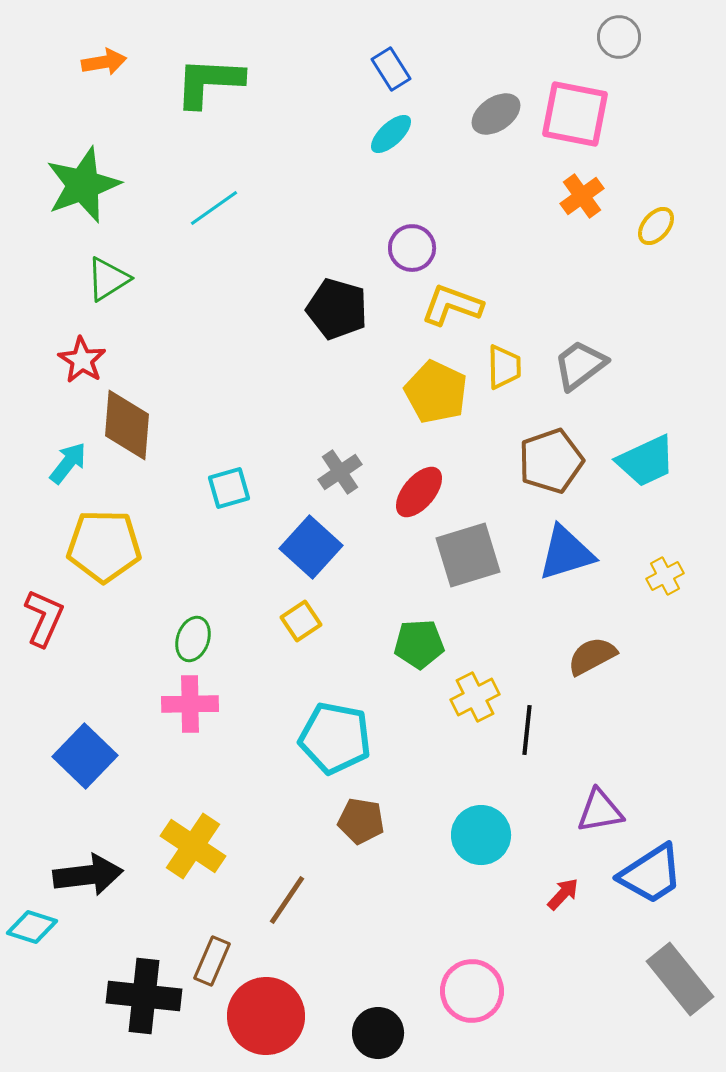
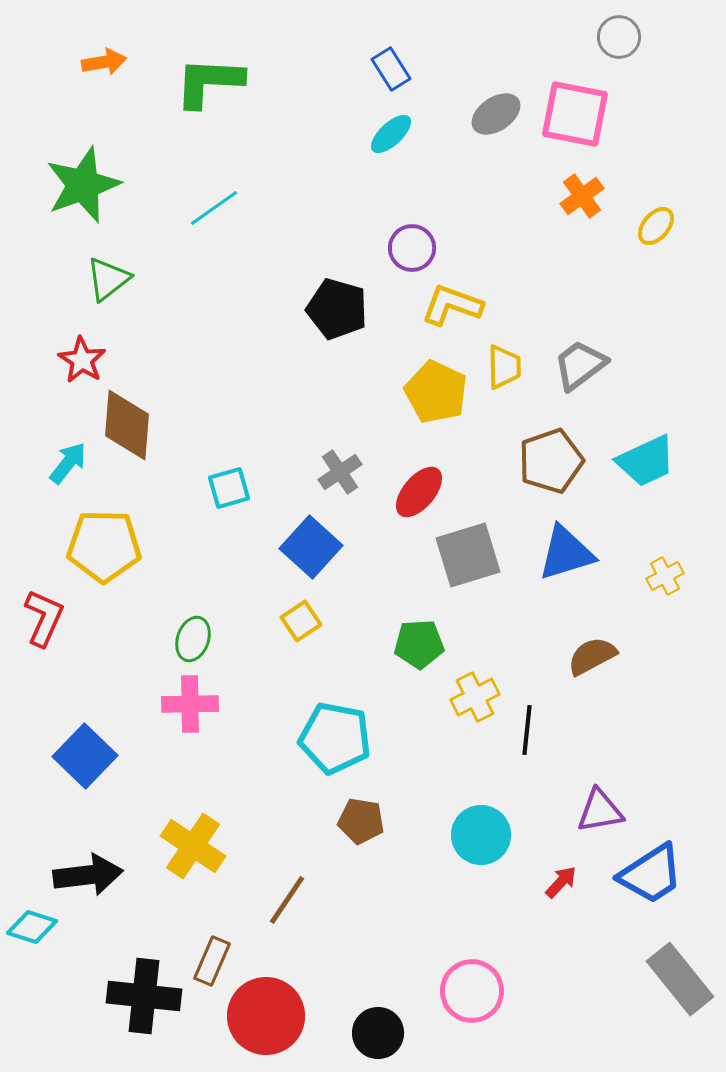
green triangle at (108, 279): rotated 6 degrees counterclockwise
red arrow at (563, 894): moved 2 px left, 12 px up
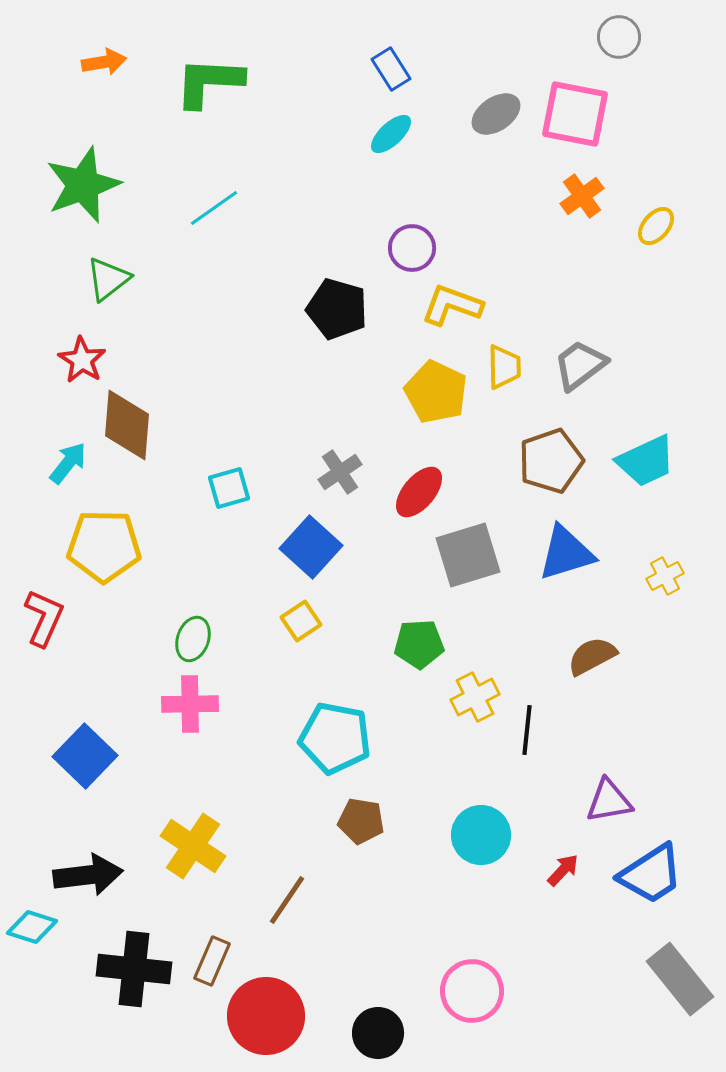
purple triangle at (600, 811): moved 9 px right, 10 px up
red arrow at (561, 882): moved 2 px right, 12 px up
black cross at (144, 996): moved 10 px left, 27 px up
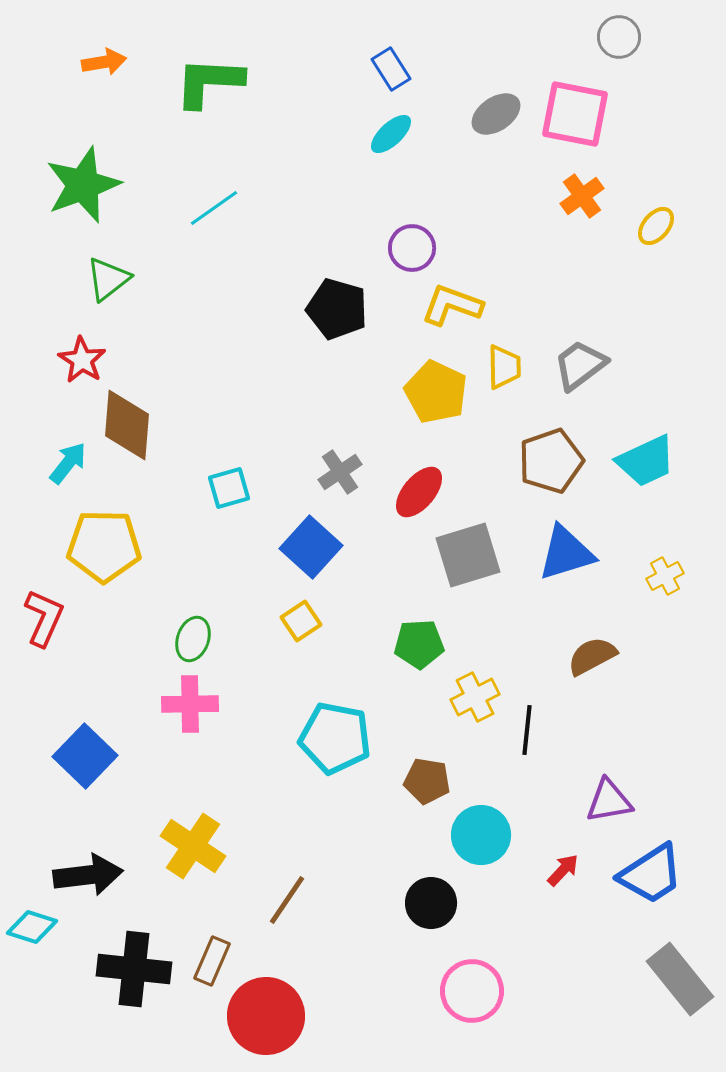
brown pentagon at (361, 821): moved 66 px right, 40 px up
black circle at (378, 1033): moved 53 px right, 130 px up
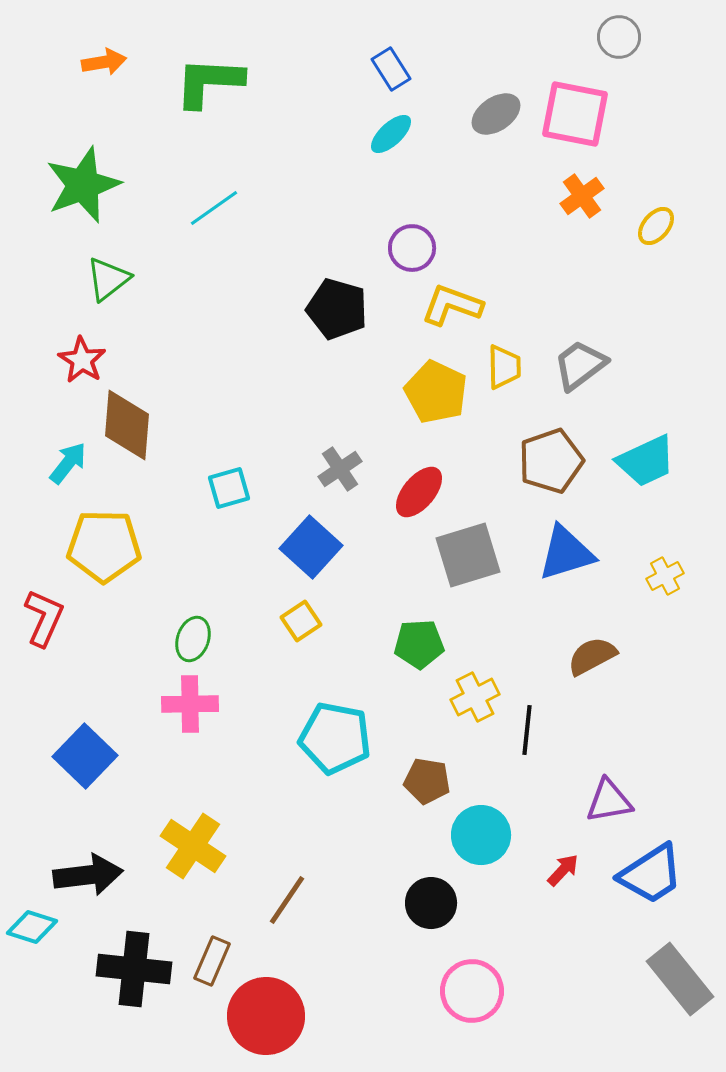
gray cross at (340, 472): moved 3 px up
